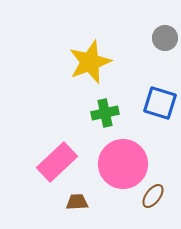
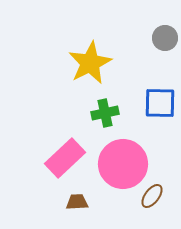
yellow star: moved 1 px down; rotated 6 degrees counterclockwise
blue square: rotated 16 degrees counterclockwise
pink rectangle: moved 8 px right, 4 px up
brown ellipse: moved 1 px left
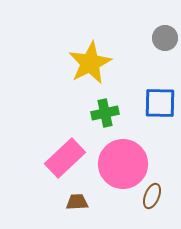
brown ellipse: rotated 15 degrees counterclockwise
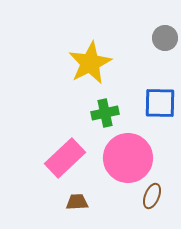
pink circle: moved 5 px right, 6 px up
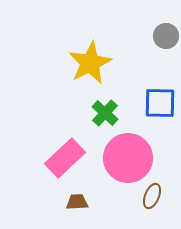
gray circle: moved 1 px right, 2 px up
green cross: rotated 36 degrees counterclockwise
